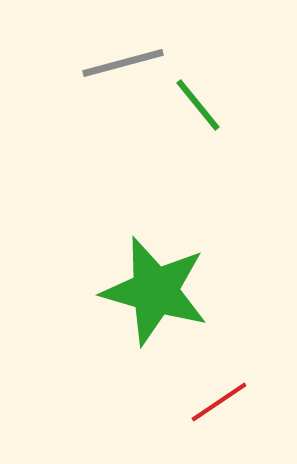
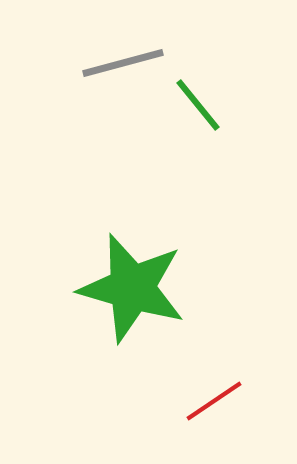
green star: moved 23 px left, 3 px up
red line: moved 5 px left, 1 px up
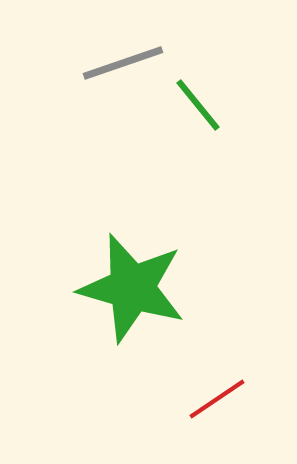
gray line: rotated 4 degrees counterclockwise
red line: moved 3 px right, 2 px up
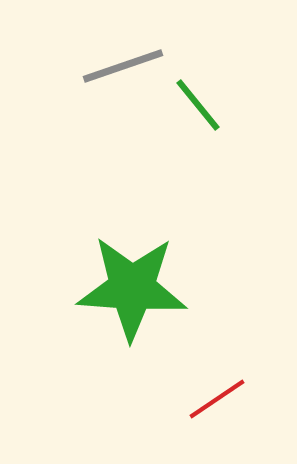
gray line: moved 3 px down
green star: rotated 12 degrees counterclockwise
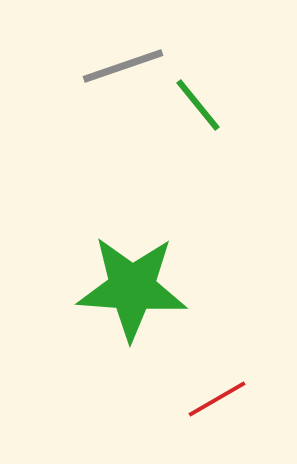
red line: rotated 4 degrees clockwise
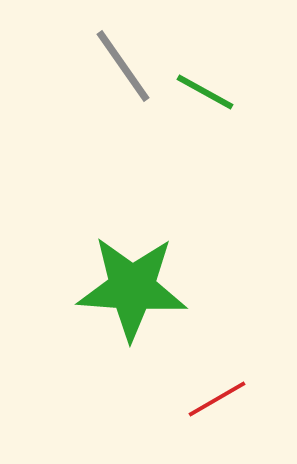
gray line: rotated 74 degrees clockwise
green line: moved 7 px right, 13 px up; rotated 22 degrees counterclockwise
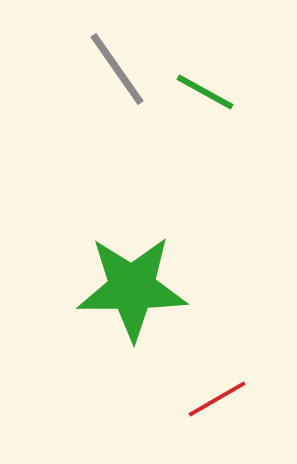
gray line: moved 6 px left, 3 px down
green star: rotated 4 degrees counterclockwise
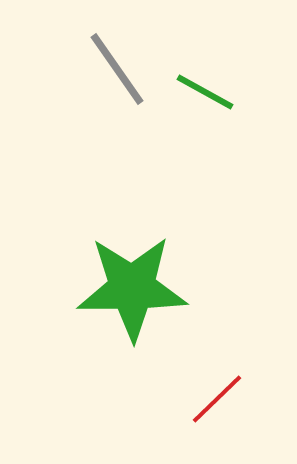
red line: rotated 14 degrees counterclockwise
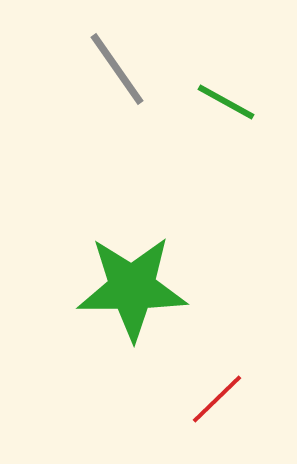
green line: moved 21 px right, 10 px down
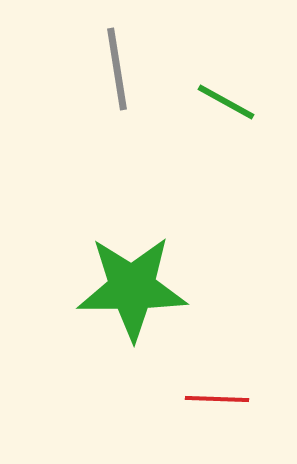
gray line: rotated 26 degrees clockwise
red line: rotated 46 degrees clockwise
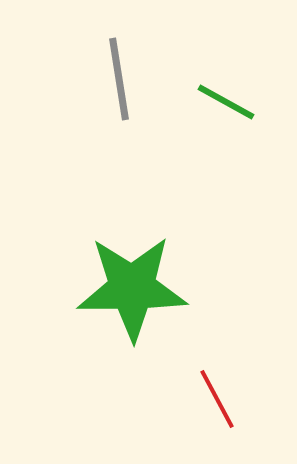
gray line: moved 2 px right, 10 px down
red line: rotated 60 degrees clockwise
